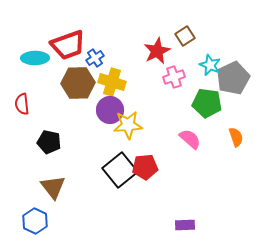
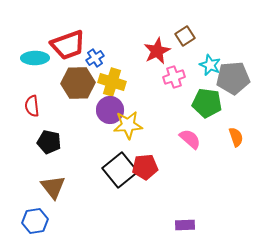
gray pentagon: rotated 20 degrees clockwise
red semicircle: moved 10 px right, 2 px down
blue hexagon: rotated 25 degrees clockwise
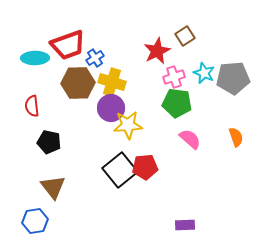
cyan star: moved 6 px left, 8 px down
green pentagon: moved 30 px left
purple circle: moved 1 px right, 2 px up
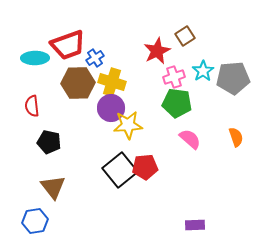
cyan star: moved 1 px left, 2 px up; rotated 15 degrees clockwise
purple rectangle: moved 10 px right
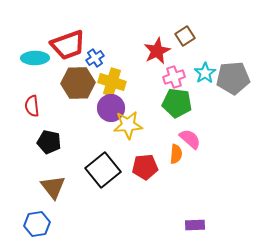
cyan star: moved 2 px right, 2 px down
orange semicircle: moved 60 px left, 17 px down; rotated 24 degrees clockwise
black square: moved 17 px left
blue hexagon: moved 2 px right, 3 px down
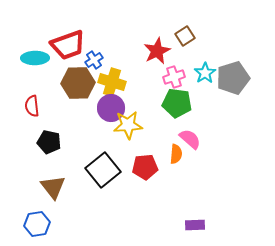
blue cross: moved 1 px left, 2 px down
gray pentagon: rotated 12 degrees counterclockwise
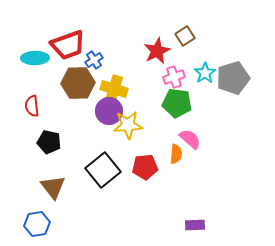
yellow cross: moved 2 px right, 7 px down
purple circle: moved 2 px left, 3 px down
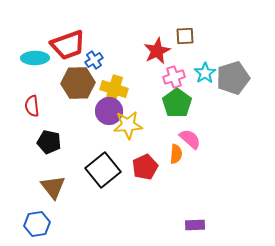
brown square: rotated 30 degrees clockwise
green pentagon: rotated 28 degrees clockwise
red pentagon: rotated 20 degrees counterclockwise
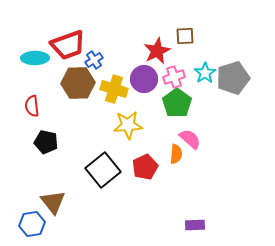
purple circle: moved 35 px right, 32 px up
black pentagon: moved 3 px left
brown triangle: moved 15 px down
blue hexagon: moved 5 px left
